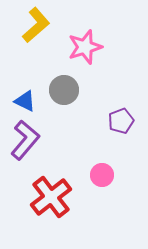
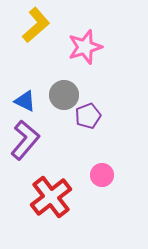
gray circle: moved 5 px down
purple pentagon: moved 33 px left, 5 px up
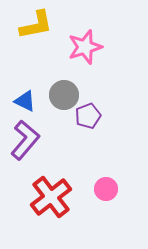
yellow L-shape: rotated 30 degrees clockwise
pink circle: moved 4 px right, 14 px down
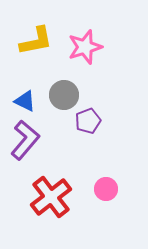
yellow L-shape: moved 16 px down
purple pentagon: moved 5 px down
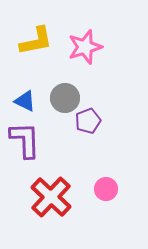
gray circle: moved 1 px right, 3 px down
purple L-shape: rotated 42 degrees counterclockwise
red cross: rotated 9 degrees counterclockwise
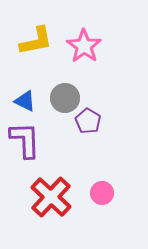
pink star: moved 1 px left, 1 px up; rotated 20 degrees counterclockwise
purple pentagon: rotated 20 degrees counterclockwise
pink circle: moved 4 px left, 4 px down
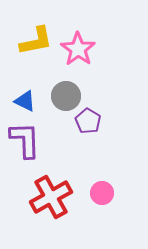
pink star: moved 6 px left, 3 px down
gray circle: moved 1 px right, 2 px up
red cross: rotated 18 degrees clockwise
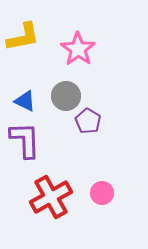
yellow L-shape: moved 13 px left, 4 px up
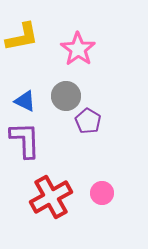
yellow L-shape: moved 1 px left
